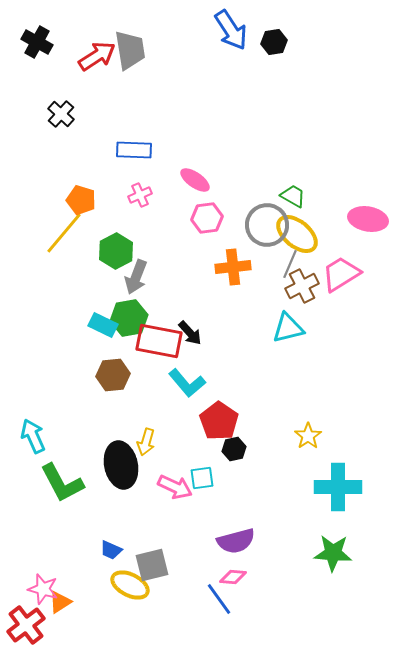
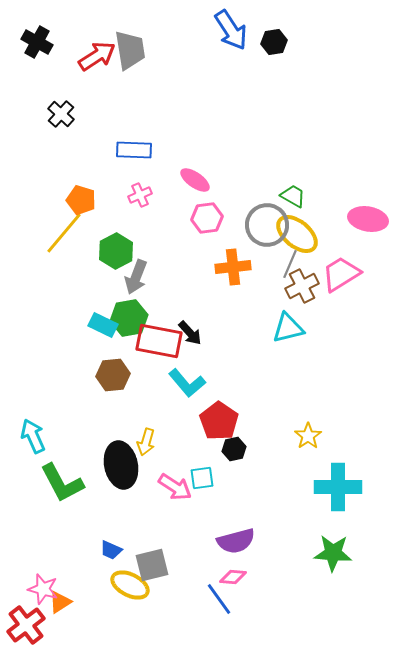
pink arrow at (175, 487): rotated 8 degrees clockwise
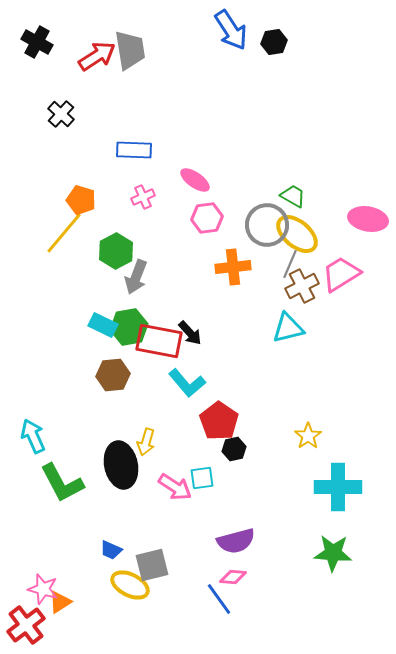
pink cross at (140, 195): moved 3 px right, 2 px down
green hexagon at (129, 318): moved 9 px down
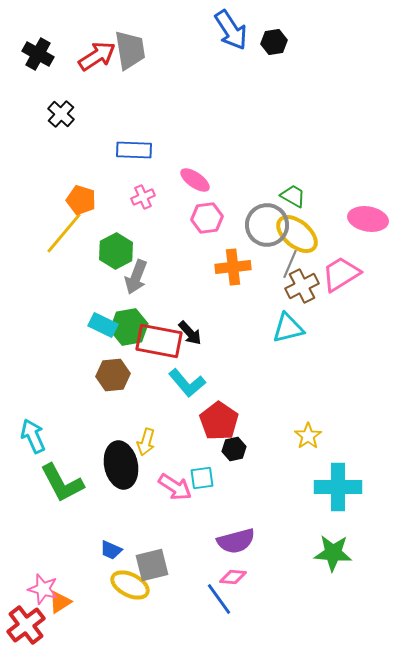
black cross at (37, 42): moved 1 px right, 12 px down
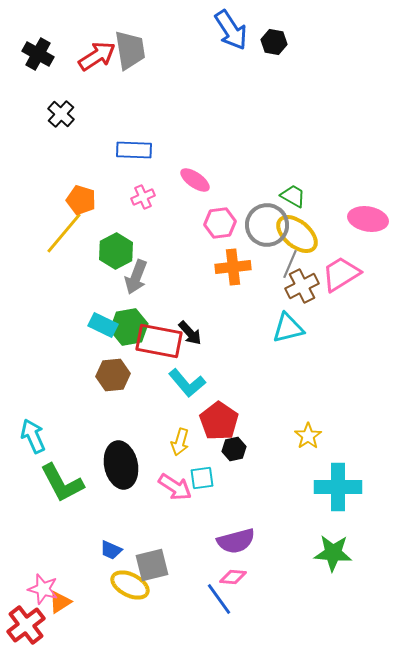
black hexagon at (274, 42): rotated 20 degrees clockwise
pink hexagon at (207, 218): moved 13 px right, 5 px down
yellow arrow at (146, 442): moved 34 px right
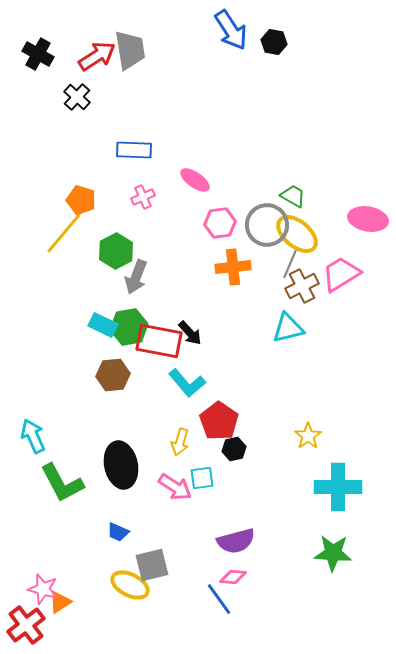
black cross at (61, 114): moved 16 px right, 17 px up
blue trapezoid at (111, 550): moved 7 px right, 18 px up
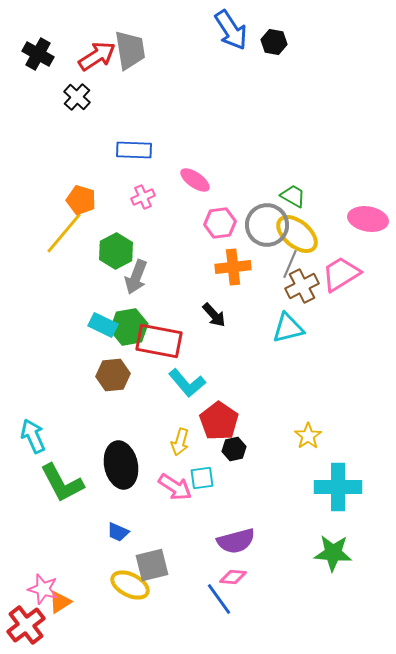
black arrow at (190, 333): moved 24 px right, 18 px up
